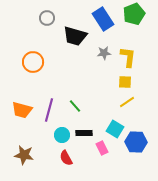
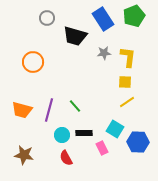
green pentagon: moved 2 px down
blue hexagon: moved 2 px right
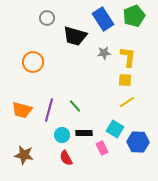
yellow square: moved 2 px up
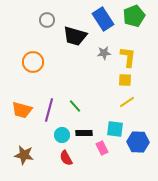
gray circle: moved 2 px down
cyan square: rotated 24 degrees counterclockwise
